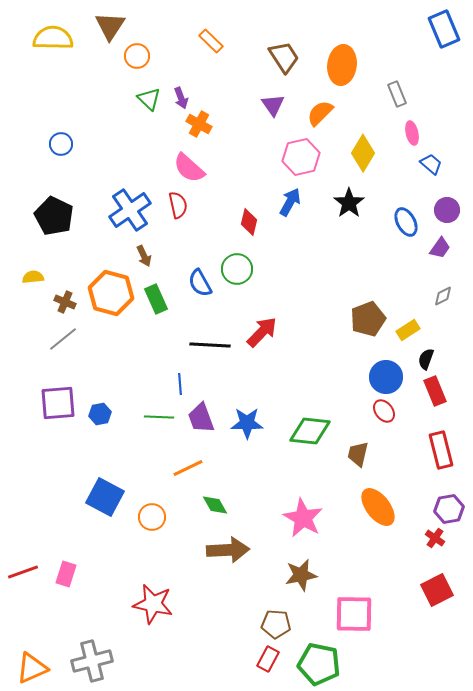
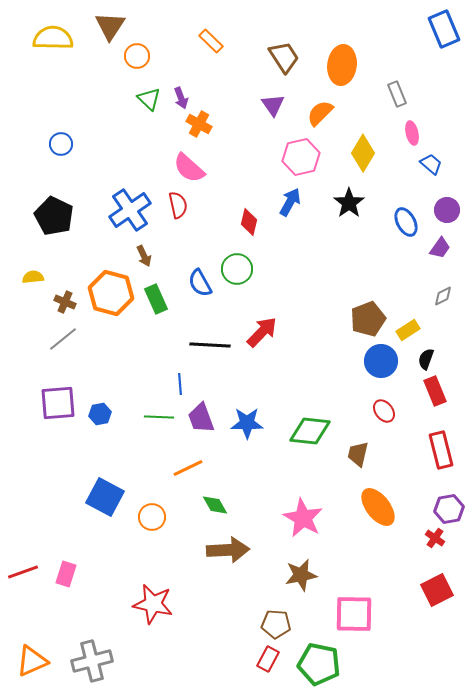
blue circle at (386, 377): moved 5 px left, 16 px up
orange triangle at (32, 668): moved 7 px up
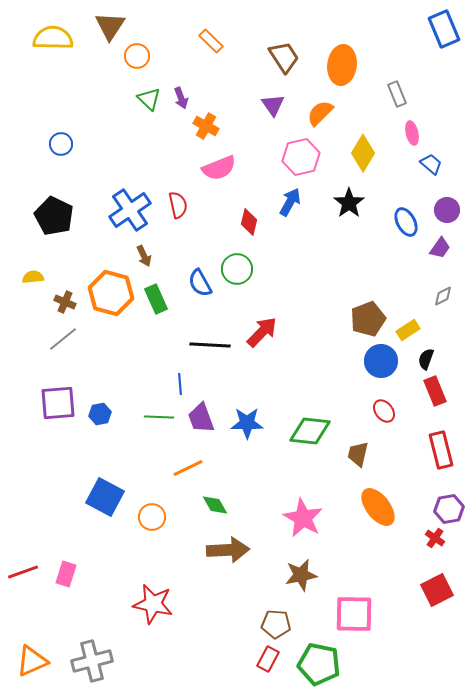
orange cross at (199, 124): moved 7 px right, 2 px down
pink semicircle at (189, 168): moved 30 px right; rotated 64 degrees counterclockwise
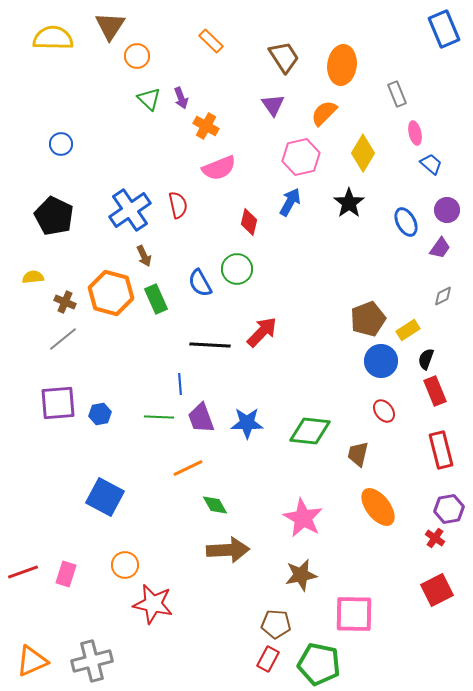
orange semicircle at (320, 113): moved 4 px right
pink ellipse at (412, 133): moved 3 px right
orange circle at (152, 517): moved 27 px left, 48 px down
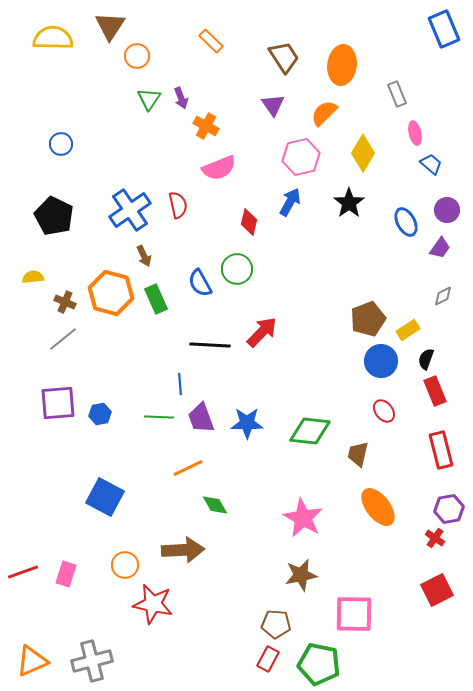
green triangle at (149, 99): rotated 20 degrees clockwise
brown arrow at (228, 550): moved 45 px left
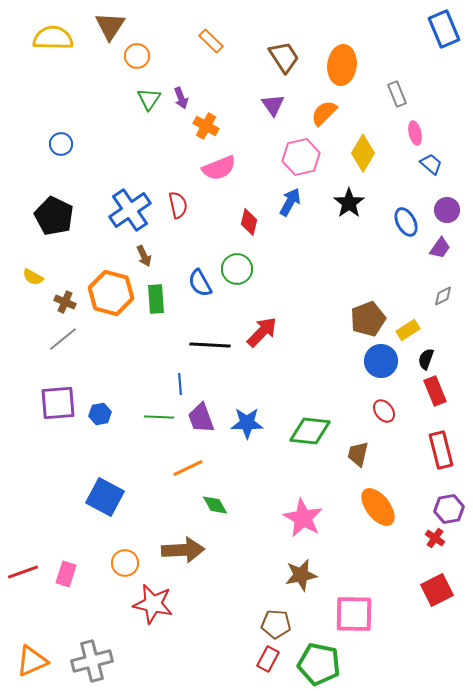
yellow semicircle at (33, 277): rotated 145 degrees counterclockwise
green rectangle at (156, 299): rotated 20 degrees clockwise
orange circle at (125, 565): moved 2 px up
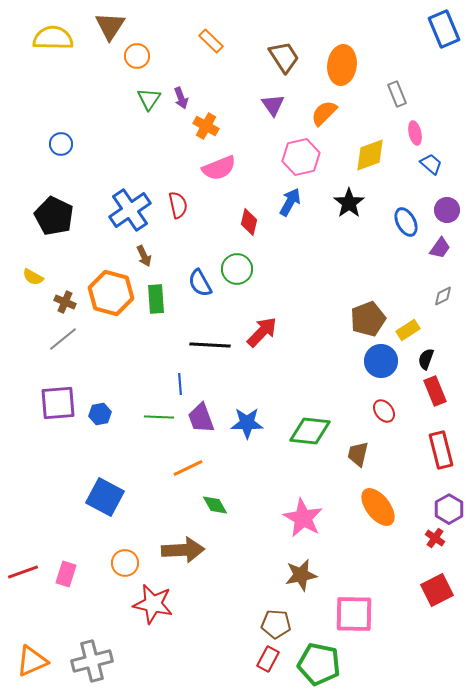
yellow diamond at (363, 153): moved 7 px right, 2 px down; rotated 39 degrees clockwise
purple hexagon at (449, 509): rotated 20 degrees counterclockwise
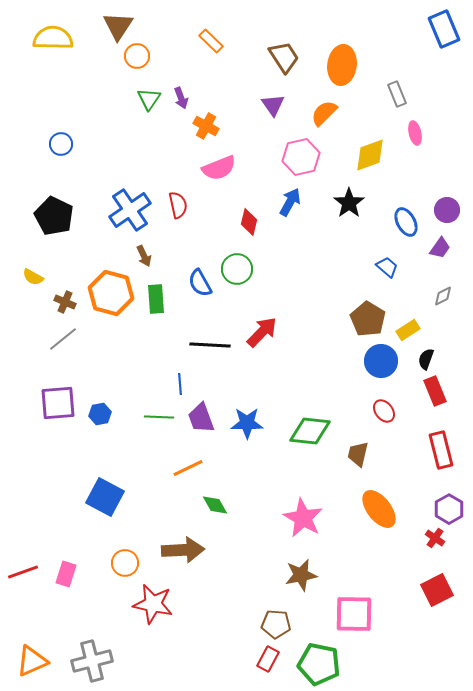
brown triangle at (110, 26): moved 8 px right
blue trapezoid at (431, 164): moved 44 px left, 103 px down
brown pentagon at (368, 319): rotated 20 degrees counterclockwise
orange ellipse at (378, 507): moved 1 px right, 2 px down
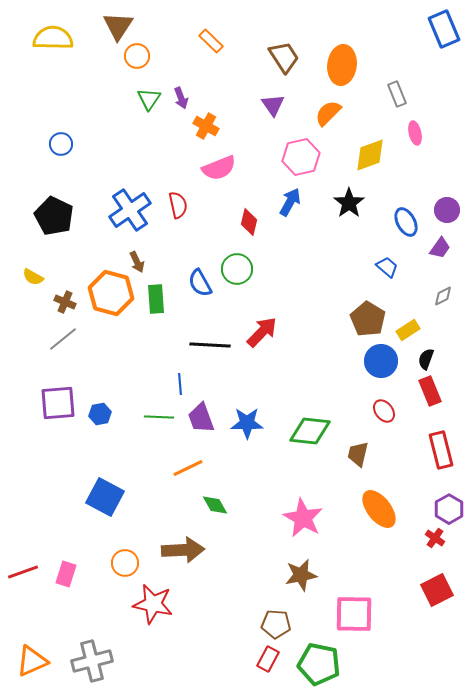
orange semicircle at (324, 113): moved 4 px right
brown arrow at (144, 256): moved 7 px left, 6 px down
red rectangle at (435, 391): moved 5 px left
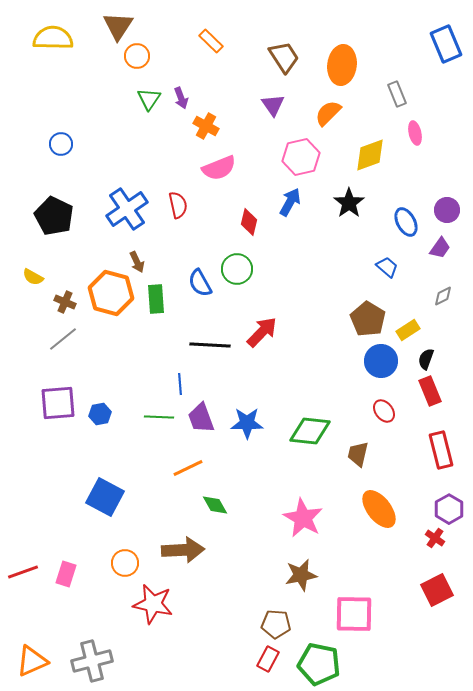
blue rectangle at (444, 29): moved 2 px right, 15 px down
blue cross at (130, 210): moved 3 px left, 1 px up
